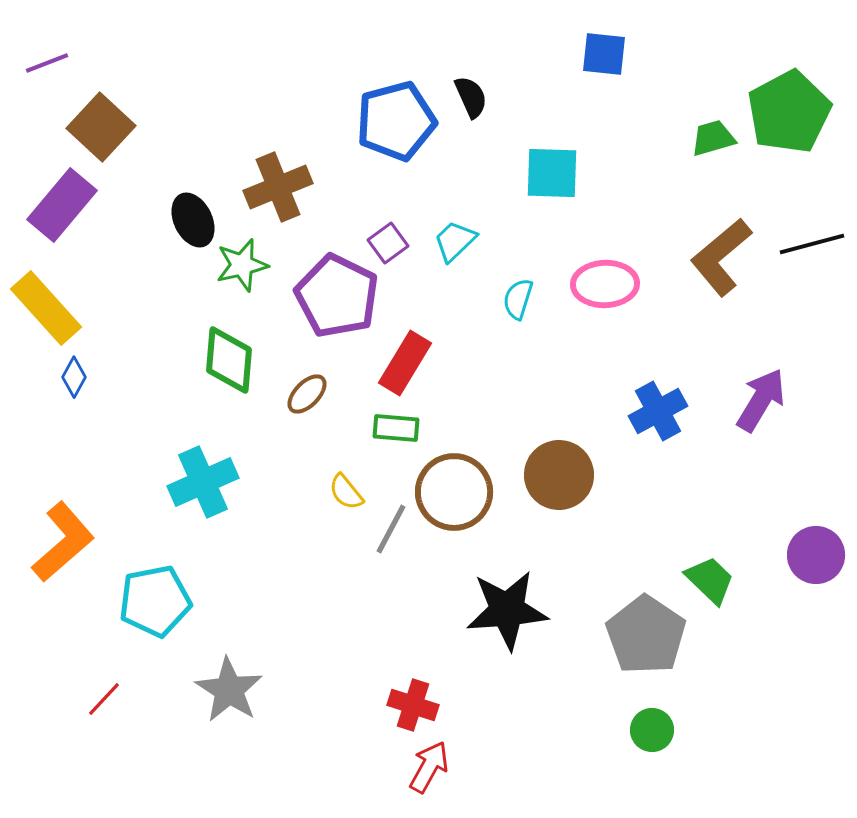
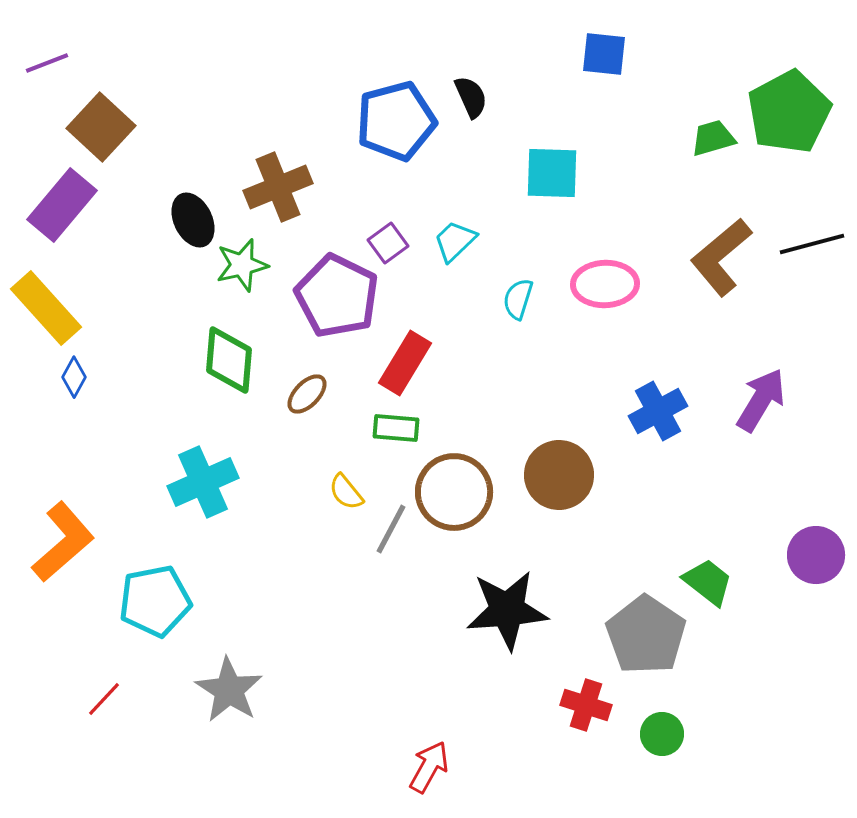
green trapezoid at (710, 580): moved 2 px left, 2 px down; rotated 6 degrees counterclockwise
red cross at (413, 705): moved 173 px right
green circle at (652, 730): moved 10 px right, 4 px down
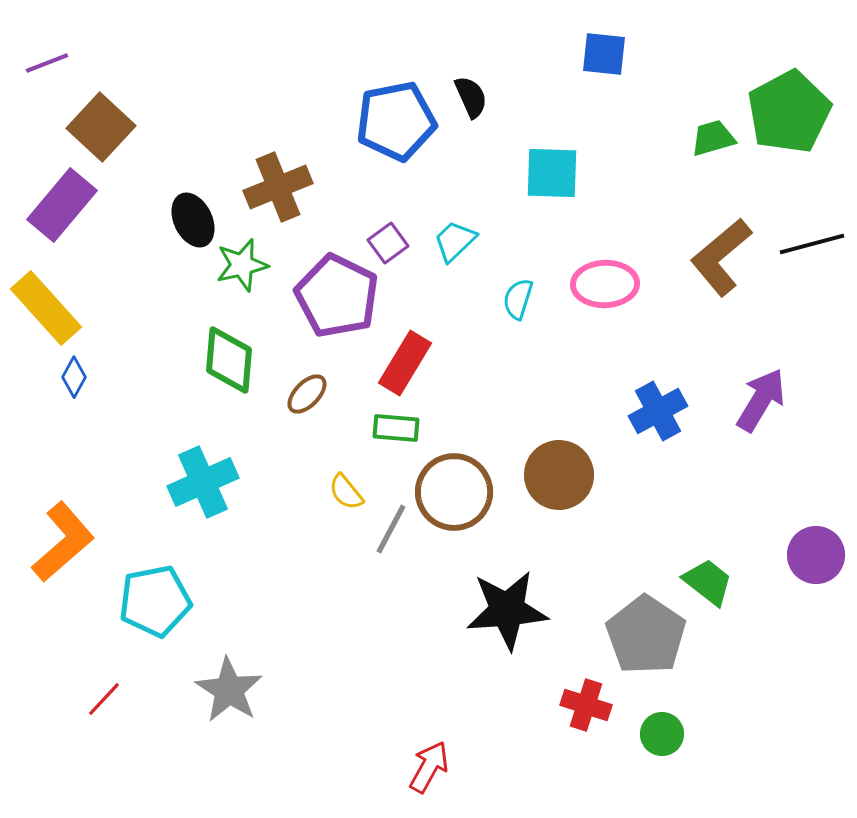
blue pentagon at (396, 121): rotated 4 degrees clockwise
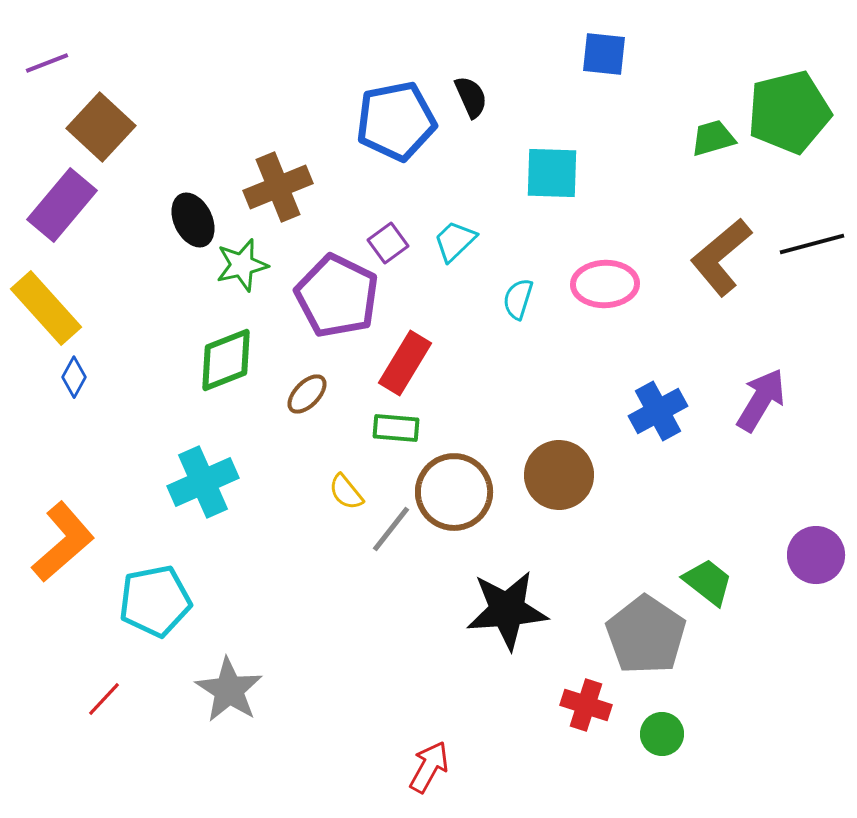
green pentagon at (789, 112): rotated 14 degrees clockwise
green diamond at (229, 360): moved 3 px left; rotated 64 degrees clockwise
gray line at (391, 529): rotated 10 degrees clockwise
